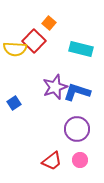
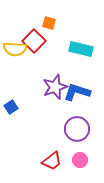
orange square: rotated 24 degrees counterclockwise
blue square: moved 3 px left, 4 px down
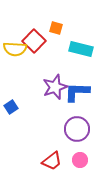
orange square: moved 7 px right, 5 px down
blue L-shape: rotated 16 degrees counterclockwise
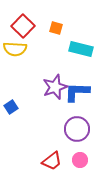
red square: moved 11 px left, 15 px up
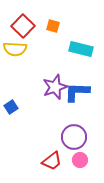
orange square: moved 3 px left, 2 px up
purple circle: moved 3 px left, 8 px down
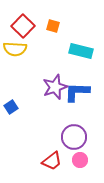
cyan rectangle: moved 2 px down
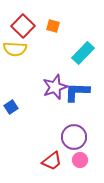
cyan rectangle: moved 2 px right, 2 px down; rotated 60 degrees counterclockwise
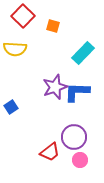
red square: moved 10 px up
red trapezoid: moved 2 px left, 9 px up
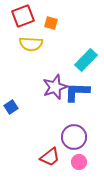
red square: rotated 25 degrees clockwise
orange square: moved 2 px left, 3 px up
yellow semicircle: moved 16 px right, 5 px up
cyan rectangle: moved 3 px right, 7 px down
red trapezoid: moved 5 px down
pink circle: moved 1 px left, 2 px down
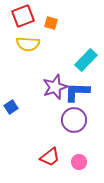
yellow semicircle: moved 3 px left
purple circle: moved 17 px up
